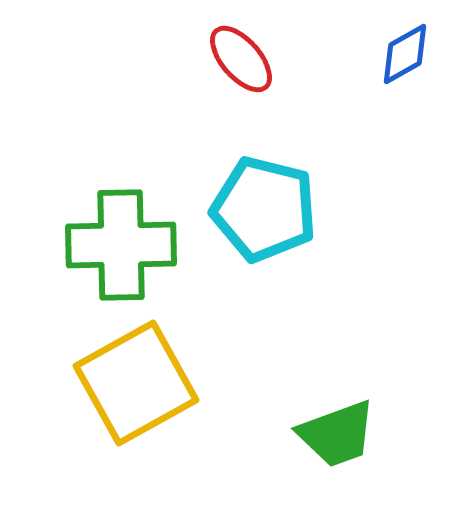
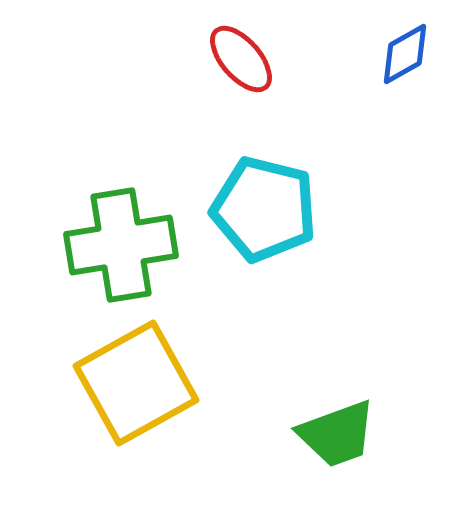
green cross: rotated 8 degrees counterclockwise
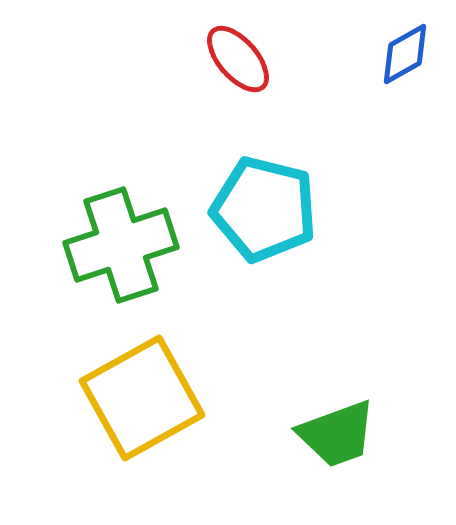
red ellipse: moved 3 px left
green cross: rotated 9 degrees counterclockwise
yellow square: moved 6 px right, 15 px down
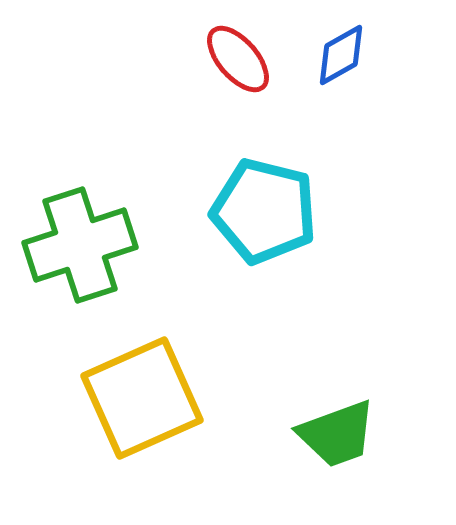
blue diamond: moved 64 px left, 1 px down
cyan pentagon: moved 2 px down
green cross: moved 41 px left
yellow square: rotated 5 degrees clockwise
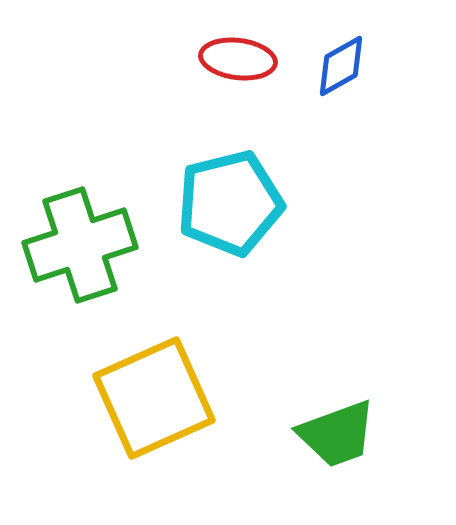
blue diamond: moved 11 px down
red ellipse: rotated 42 degrees counterclockwise
cyan pentagon: moved 34 px left, 8 px up; rotated 28 degrees counterclockwise
yellow square: moved 12 px right
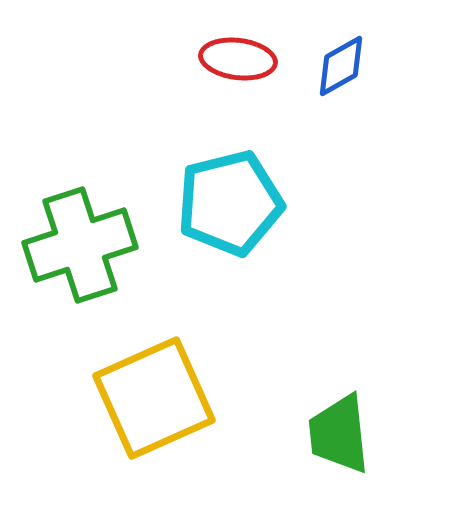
green trapezoid: moved 2 px right; rotated 104 degrees clockwise
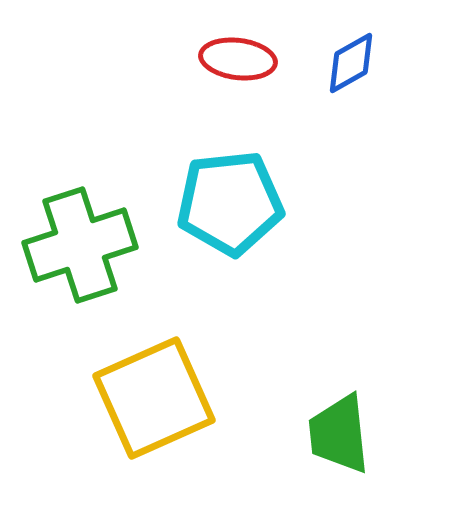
blue diamond: moved 10 px right, 3 px up
cyan pentagon: rotated 8 degrees clockwise
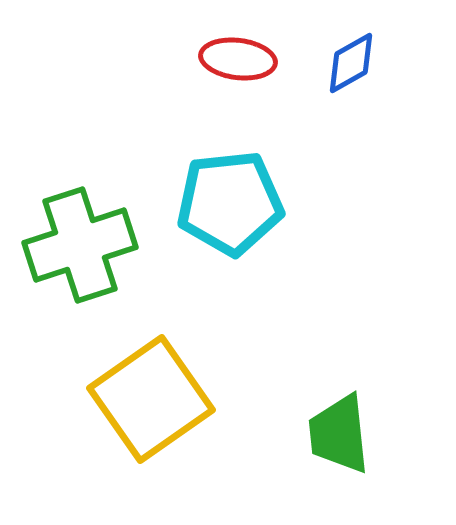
yellow square: moved 3 px left, 1 px down; rotated 11 degrees counterclockwise
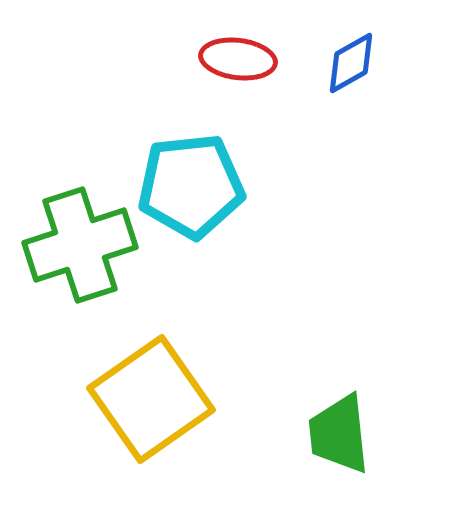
cyan pentagon: moved 39 px left, 17 px up
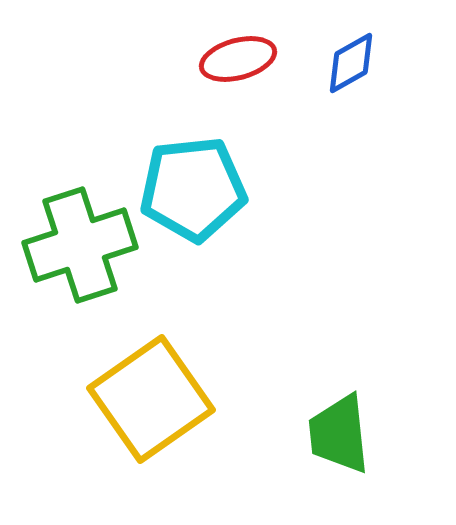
red ellipse: rotated 22 degrees counterclockwise
cyan pentagon: moved 2 px right, 3 px down
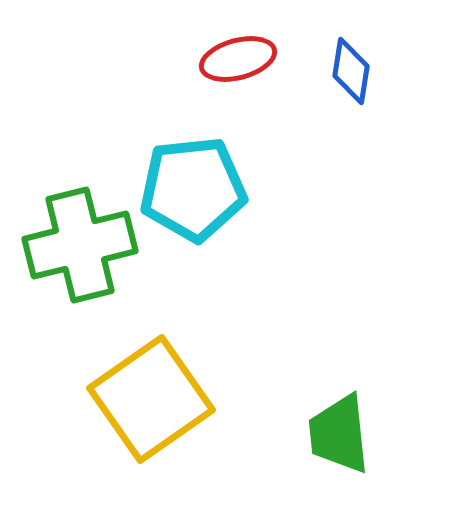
blue diamond: moved 8 px down; rotated 52 degrees counterclockwise
green cross: rotated 4 degrees clockwise
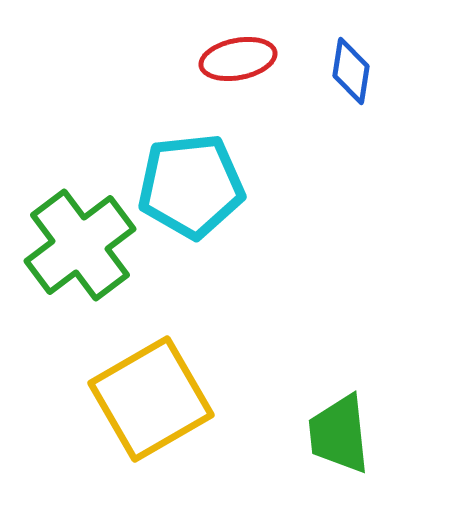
red ellipse: rotated 4 degrees clockwise
cyan pentagon: moved 2 px left, 3 px up
green cross: rotated 23 degrees counterclockwise
yellow square: rotated 5 degrees clockwise
